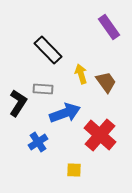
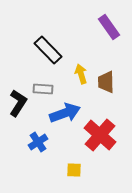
brown trapezoid: rotated 145 degrees counterclockwise
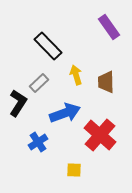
black rectangle: moved 4 px up
yellow arrow: moved 5 px left, 1 px down
gray rectangle: moved 4 px left, 6 px up; rotated 48 degrees counterclockwise
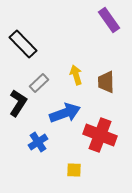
purple rectangle: moved 7 px up
black rectangle: moved 25 px left, 2 px up
red cross: rotated 20 degrees counterclockwise
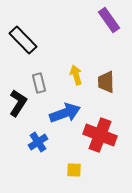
black rectangle: moved 4 px up
gray rectangle: rotated 60 degrees counterclockwise
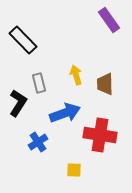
brown trapezoid: moved 1 px left, 2 px down
red cross: rotated 12 degrees counterclockwise
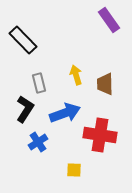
black L-shape: moved 7 px right, 6 px down
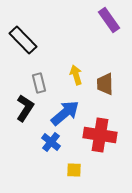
black L-shape: moved 1 px up
blue arrow: rotated 20 degrees counterclockwise
blue cross: moved 13 px right; rotated 18 degrees counterclockwise
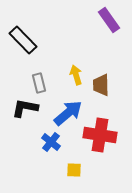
brown trapezoid: moved 4 px left, 1 px down
black L-shape: rotated 112 degrees counterclockwise
blue arrow: moved 3 px right
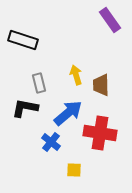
purple rectangle: moved 1 px right
black rectangle: rotated 28 degrees counterclockwise
red cross: moved 2 px up
